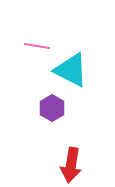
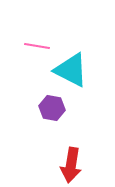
purple hexagon: rotated 20 degrees counterclockwise
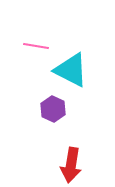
pink line: moved 1 px left
purple hexagon: moved 1 px right, 1 px down; rotated 15 degrees clockwise
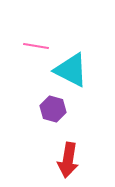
purple hexagon: rotated 10 degrees counterclockwise
red arrow: moved 3 px left, 5 px up
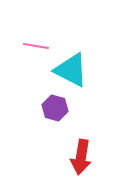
purple hexagon: moved 2 px right, 1 px up
red arrow: moved 13 px right, 3 px up
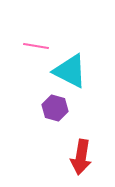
cyan triangle: moved 1 px left, 1 px down
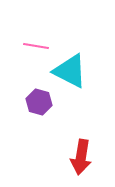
purple hexagon: moved 16 px left, 6 px up
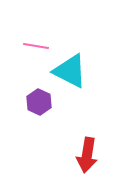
purple hexagon: rotated 10 degrees clockwise
red arrow: moved 6 px right, 2 px up
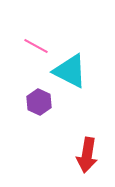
pink line: rotated 20 degrees clockwise
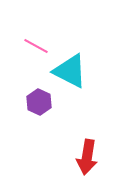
red arrow: moved 2 px down
